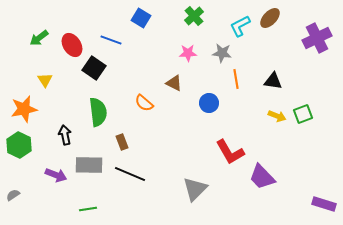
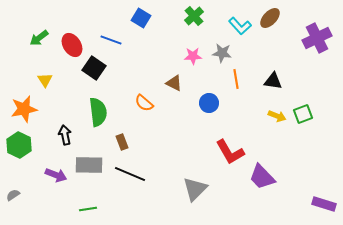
cyan L-shape: rotated 105 degrees counterclockwise
pink star: moved 5 px right, 3 px down
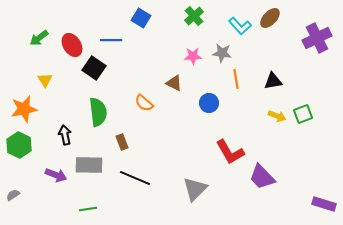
blue line: rotated 20 degrees counterclockwise
black triangle: rotated 18 degrees counterclockwise
black line: moved 5 px right, 4 px down
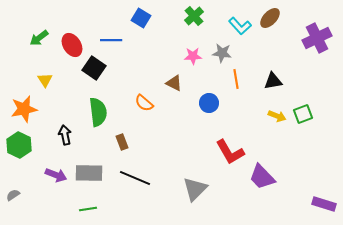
gray rectangle: moved 8 px down
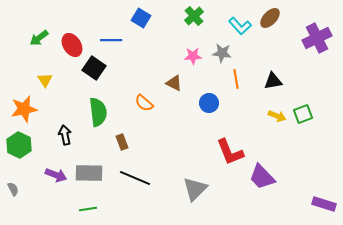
red L-shape: rotated 8 degrees clockwise
gray semicircle: moved 6 px up; rotated 96 degrees clockwise
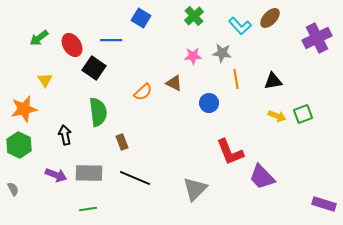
orange semicircle: moved 1 px left, 11 px up; rotated 84 degrees counterclockwise
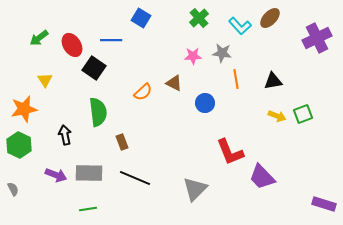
green cross: moved 5 px right, 2 px down
blue circle: moved 4 px left
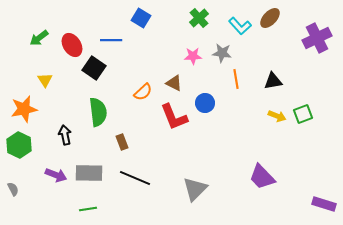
red L-shape: moved 56 px left, 35 px up
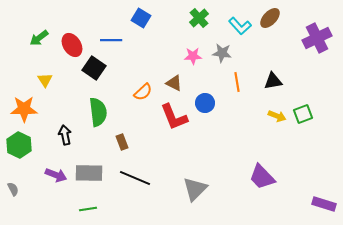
orange line: moved 1 px right, 3 px down
orange star: rotated 12 degrees clockwise
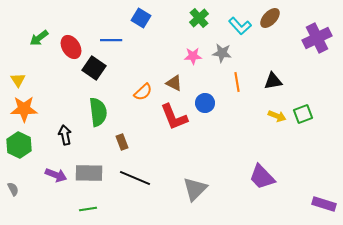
red ellipse: moved 1 px left, 2 px down
yellow triangle: moved 27 px left
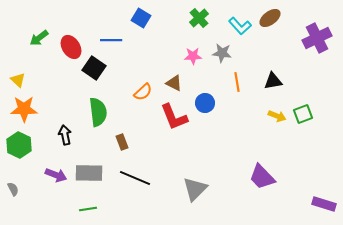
brown ellipse: rotated 10 degrees clockwise
yellow triangle: rotated 14 degrees counterclockwise
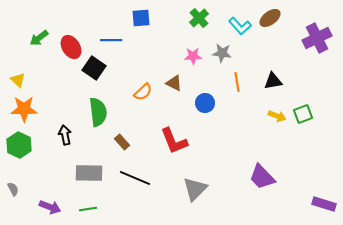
blue square: rotated 36 degrees counterclockwise
red L-shape: moved 24 px down
brown rectangle: rotated 21 degrees counterclockwise
purple arrow: moved 6 px left, 32 px down
